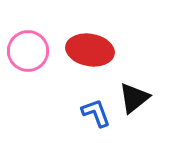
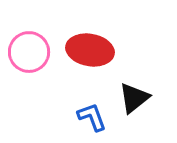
pink circle: moved 1 px right, 1 px down
blue L-shape: moved 4 px left, 4 px down
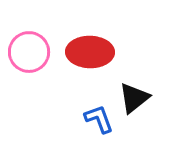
red ellipse: moved 2 px down; rotated 9 degrees counterclockwise
blue L-shape: moved 7 px right, 2 px down
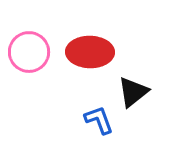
black triangle: moved 1 px left, 6 px up
blue L-shape: moved 1 px down
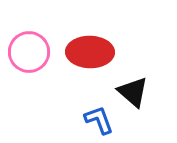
black triangle: rotated 40 degrees counterclockwise
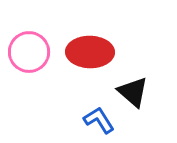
blue L-shape: rotated 12 degrees counterclockwise
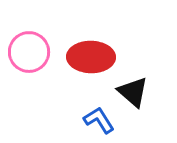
red ellipse: moved 1 px right, 5 px down
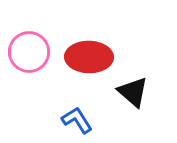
red ellipse: moved 2 px left
blue L-shape: moved 22 px left
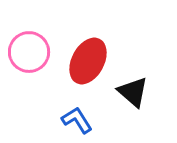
red ellipse: moved 1 px left, 4 px down; rotated 63 degrees counterclockwise
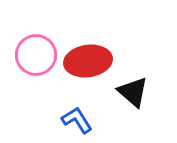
pink circle: moved 7 px right, 3 px down
red ellipse: rotated 54 degrees clockwise
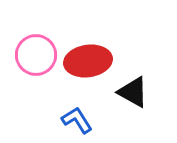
black triangle: rotated 12 degrees counterclockwise
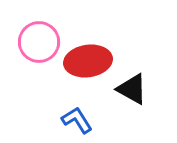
pink circle: moved 3 px right, 13 px up
black triangle: moved 1 px left, 3 px up
